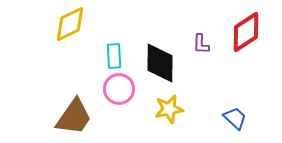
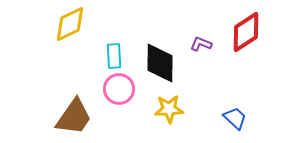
purple L-shape: rotated 110 degrees clockwise
yellow star: rotated 8 degrees clockwise
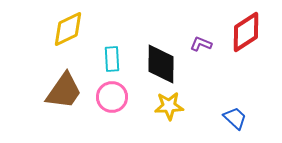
yellow diamond: moved 2 px left, 5 px down
cyan rectangle: moved 2 px left, 3 px down
black diamond: moved 1 px right, 1 px down
pink circle: moved 7 px left, 8 px down
yellow star: moved 3 px up
brown trapezoid: moved 10 px left, 26 px up
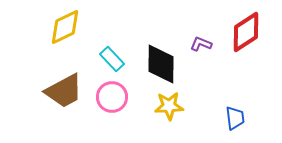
yellow diamond: moved 3 px left, 2 px up
cyan rectangle: rotated 40 degrees counterclockwise
brown trapezoid: rotated 27 degrees clockwise
blue trapezoid: rotated 40 degrees clockwise
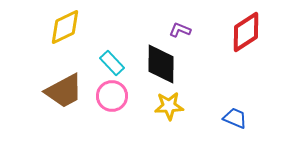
purple L-shape: moved 21 px left, 14 px up
cyan rectangle: moved 4 px down
pink circle: moved 1 px up
blue trapezoid: rotated 60 degrees counterclockwise
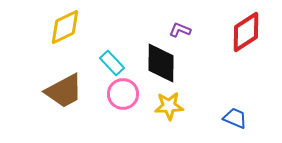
black diamond: moved 1 px up
pink circle: moved 11 px right, 2 px up
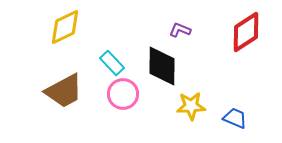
black diamond: moved 1 px right, 3 px down
yellow star: moved 22 px right
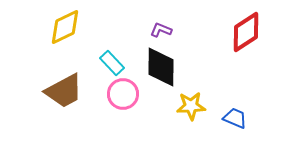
purple L-shape: moved 19 px left
black diamond: moved 1 px left, 1 px down
